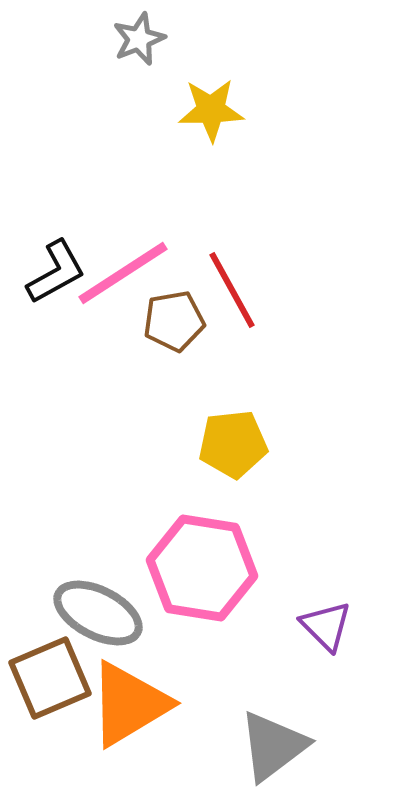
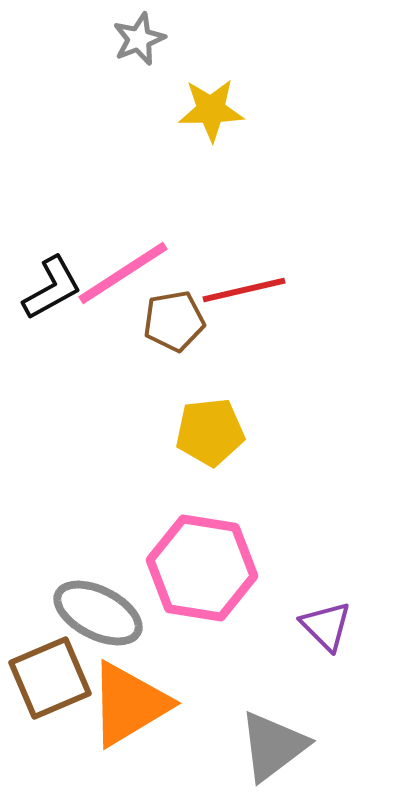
black L-shape: moved 4 px left, 16 px down
red line: moved 12 px right; rotated 74 degrees counterclockwise
yellow pentagon: moved 23 px left, 12 px up
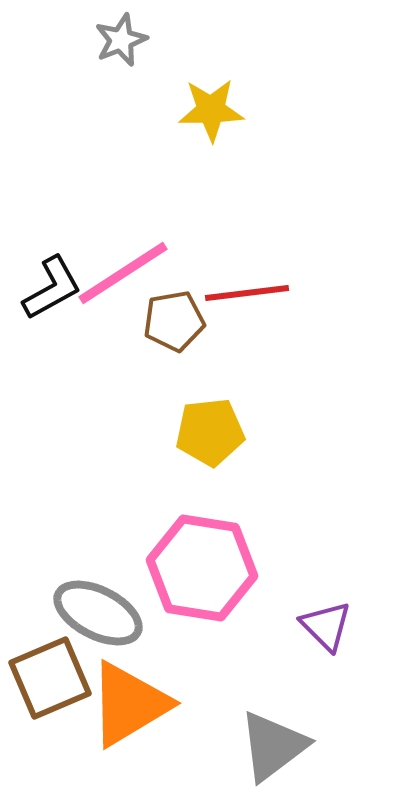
gray star: moved 18 px left, 1 px down
red line: moved 3 px right, 3 px down; rotated 6 degrees clockwise
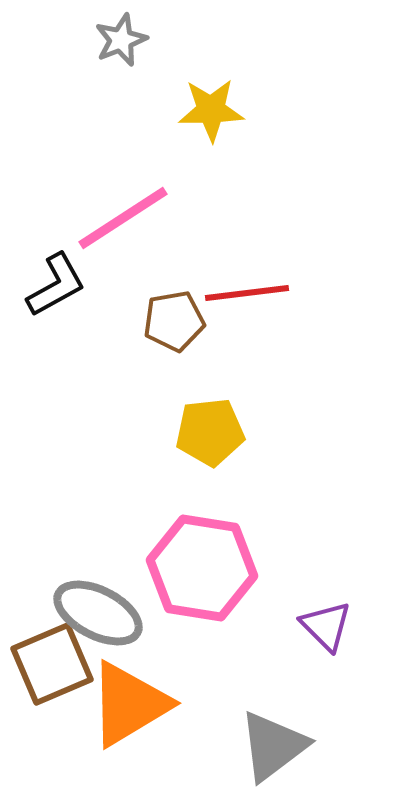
pink line: moved 55 px up
black L-shape: moved 4 px right, 3 px up
brown square: moved 2 px right, 14 px up
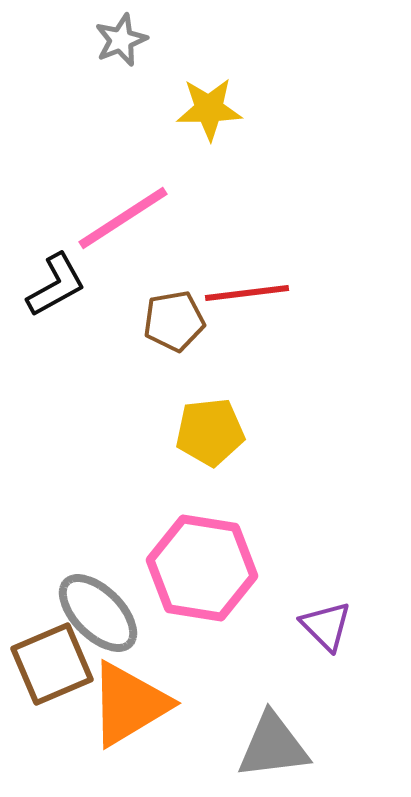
yellow star: moved 2 px left, 1 px up
gray ellipse: rotated 18 degrees clockwise
gray triangle: rotated 30 degrees clockwise
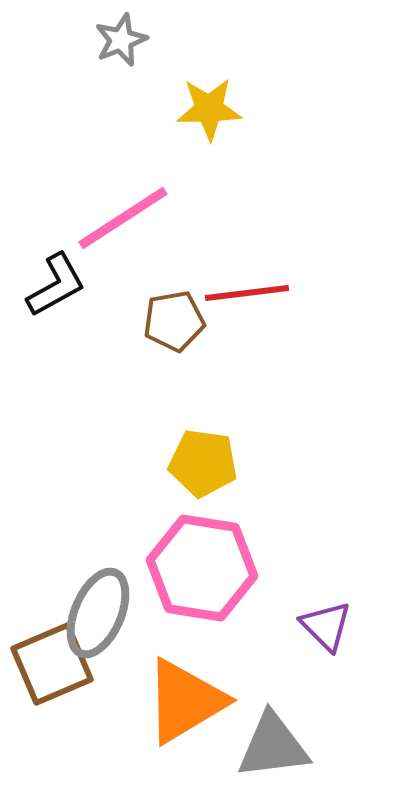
yellow pentagon: moved 7 px left, 31 px down; rotated 14 degrees clockwise
gray ellipse: rotated 68 degrees clockwise
orange triangle: moved 56 px right, 3 px up
